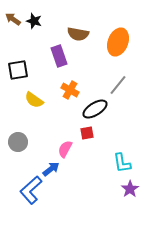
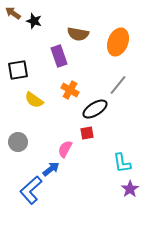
brown arrow: moved 6 px up
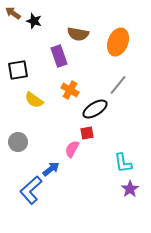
pink semicircle: moved 7 px right
cyan L-shape: moved 1 px right
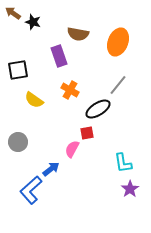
black star: moved 1 px left, 1 px down
black ellipse: moved 3 px right
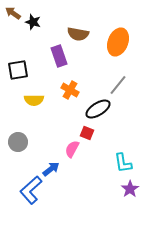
yellow semicircle: rotated 36 degrees counterclockwise
red square: rotated 32 degrees clockwise
